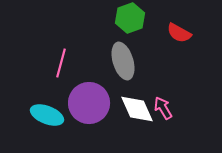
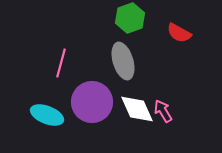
purple circle: moved 3 px right, 1 px up
pink arrow: moved 3 px down
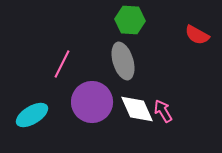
green hexagon: moved 2 px down; rotated 24 degrees clockwise
red semicircle: moved 18 px right, 2 px down
pink line: moved 1 px right, 1 px down; rotated 12 degrees clockwise
cyan ellipse: moved 15 px left; rotated 52 degrees counterclockwise
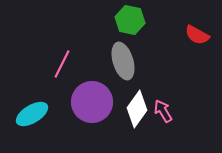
green hexagon: rotated 8 degrees clockwise
white diamond: rotated 60 degrees clockwise
cyan ellipse: moved 1 px up
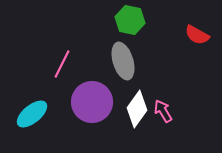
cyan ellipse: rotated 8 degrees counterclockwise
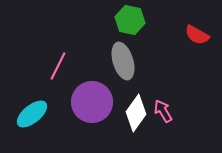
pink line: moved 4 px left, 2 px down
white diamond: moved 1 px left, 4 px down
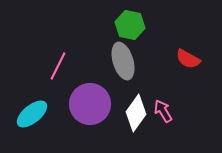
green hexagon: moved 5 px down
red semicircle: moved 9 px left, 24 px down
purple circle: moved 2 px left, 2 px down
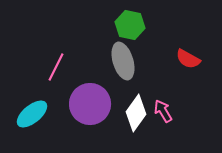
pink line: moved 2 px left, 1 px down
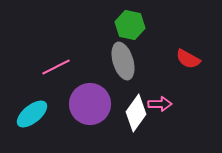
pink line: rotated 36 degrees clockwise
pink arrow: moved 3 px left, 7 px up; rotated 120 degrees clockwise
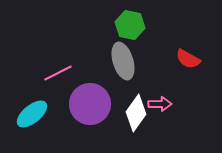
pink line: moved 2 px right, 6 px down
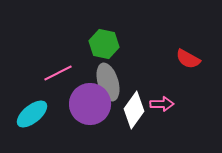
green hexagon: moved 26 px left, 19 px down
gray ellipse: moved 15 px left, 21 px down
pink arrow: moved 2 px right
white diamond: moved 2 px left, 3 px up
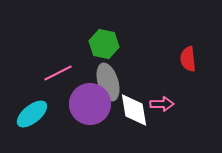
red semicircle: rotated 55 degrees clockwise
white diamond: rotated 45 degrees counterclockwise
